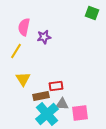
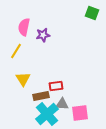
purple star: moved 1 px left, 2 px up
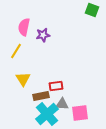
green square: moved 3 px up
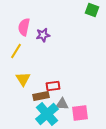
red rectangle: moved 3 px left
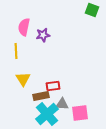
yellow line: rotated 35 degrees counterclockwise
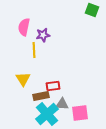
yellow line: moved 18 px right, 1 px up
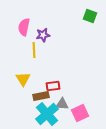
green square: moved 2 px left, 6 px down
pink square: rotated 18 degrees counterclockwise
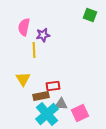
green square: moved 1 px up
gray triangle: moved 1 px left
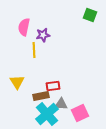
yellow triangle: moved 6 px left, 3 px down
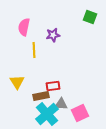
green square: moved 2 px down
purple star: moved 10 px right
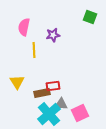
brown rectangle: moved 1 px right, 3 px up
cyan cross: moved 2 px right
